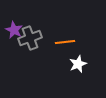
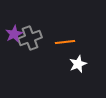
purple star: moved 4 px down; rotated 18 degrees clockwise
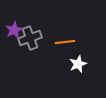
purple star: moved 4 px up
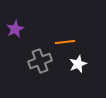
purple star: moved 1 px right, 1 px up
gray cross: moved 10 px right, 23 px down
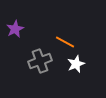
orange line: rotated 36 degrees clockwise
white star: moved 2 px left
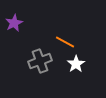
purple star: moved 1 px left, 6 px up
white star: rotated 12 degrees counterclockwise
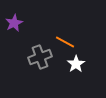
gray cross: moved 4 px up
